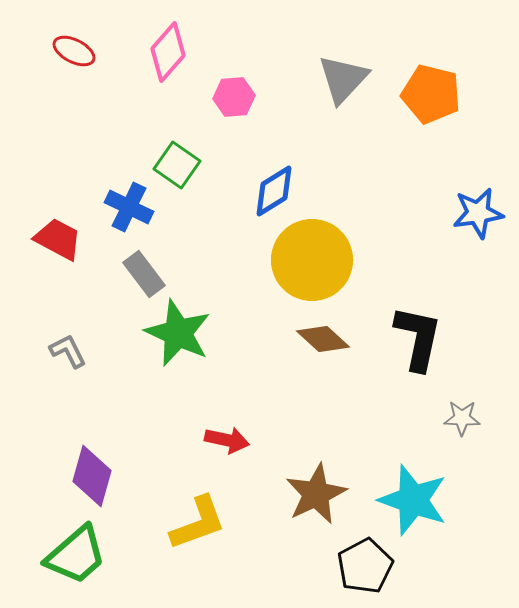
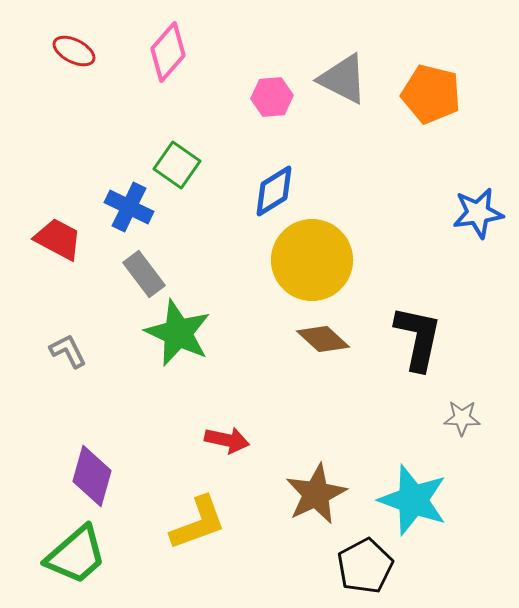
gray triangle: rotated 46 degrees counterclockwise
pink hexagon: moved 38 px right
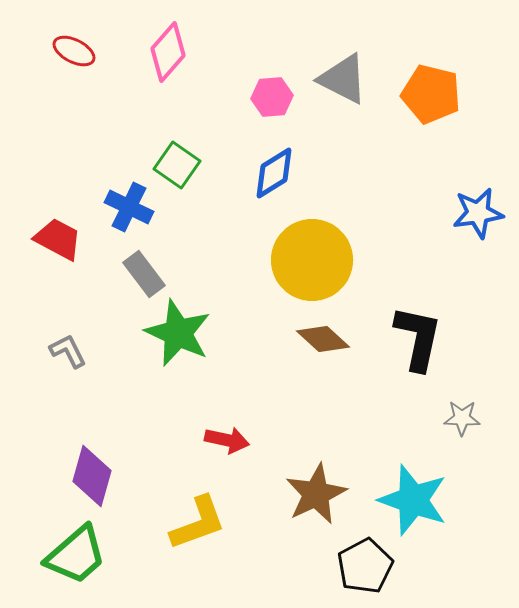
blue diamond: moved 18 px up
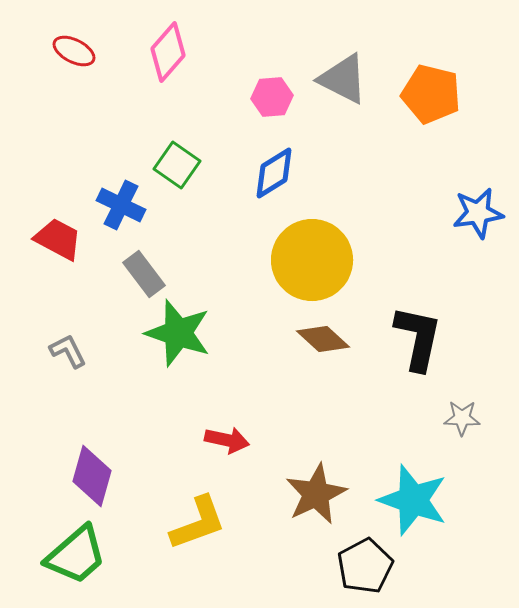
blue cross: moved 8 px left, 2 px up
green star: rotated 6 degrees counterclockwise
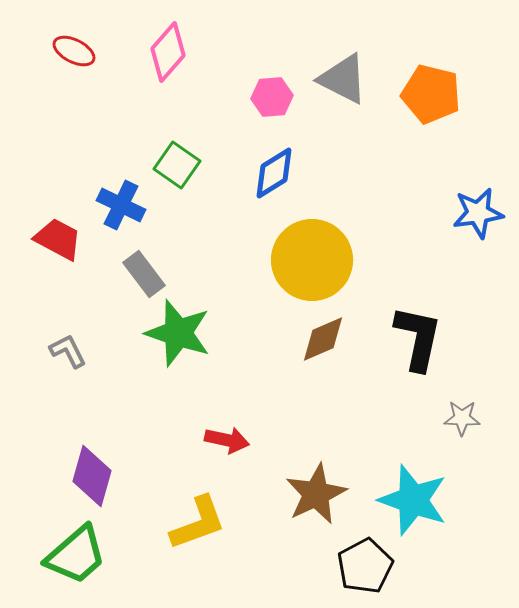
brown diamond: rotated 66 degrees counterclockwise
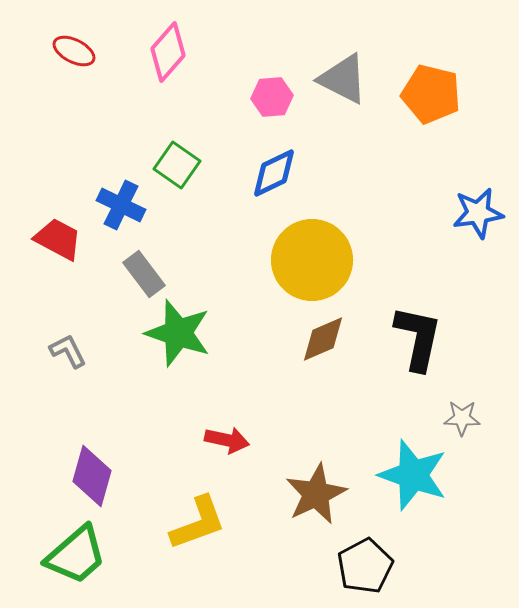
blue diamond: rotated 6 degrees clockwise
cyan star: moved 25 px up
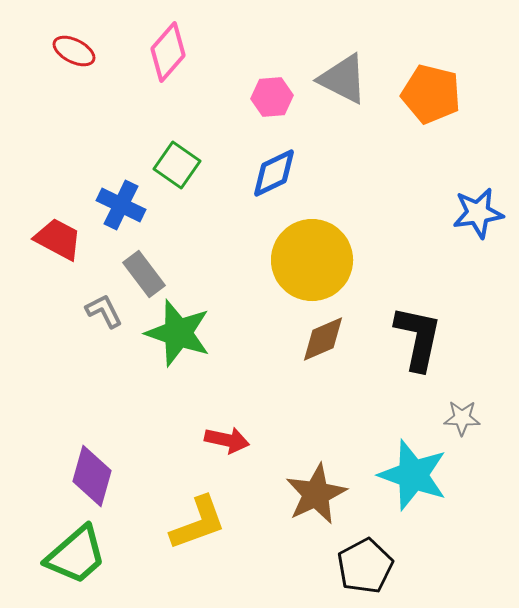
gray L-shape: moved 36 px right, 40 px up
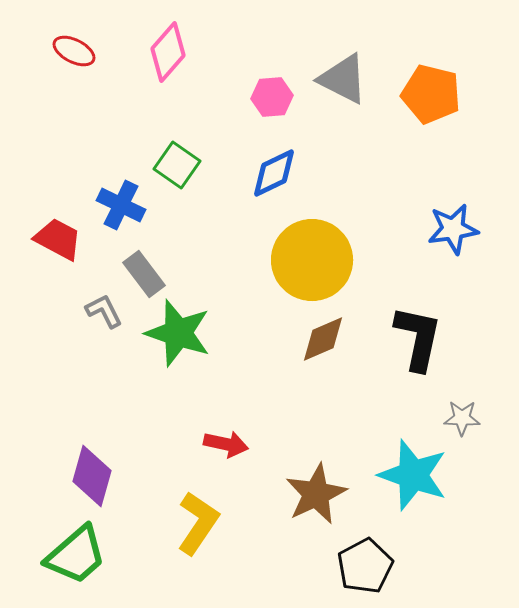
blue star: moved 25 px left, 16 px down
red arrow: moved 1 px left, 4 px down
yellow L-shape: rotated 36 degrees counterclockwise
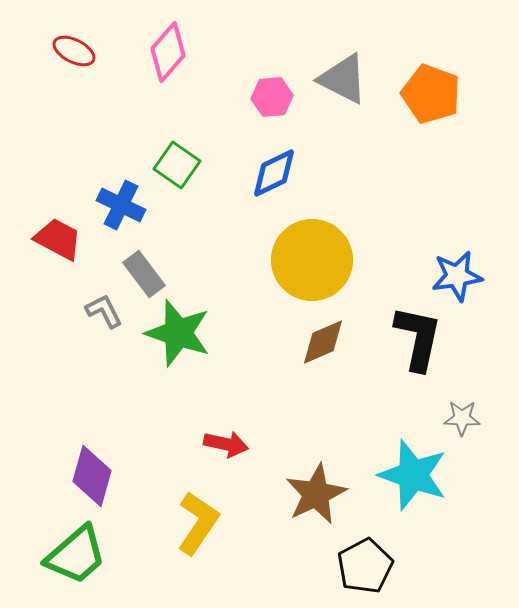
orange pentagon: rotated 6 degrees clockwise
blue star: moved 4 px right, 47 px down
brown diamond: moved 3 px down
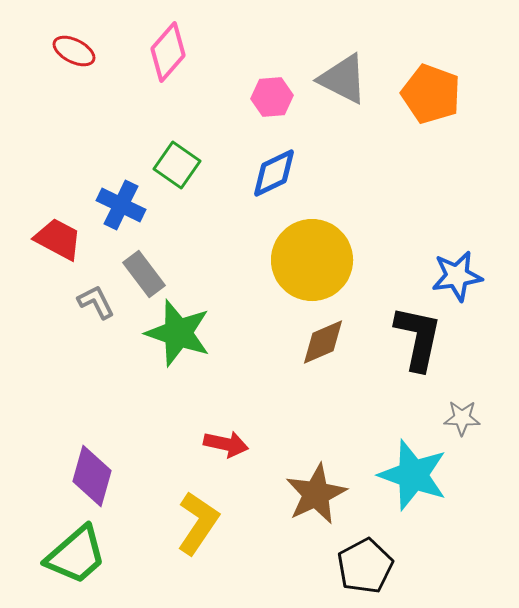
gray L-shape: moved 8 px left, 9 px up
